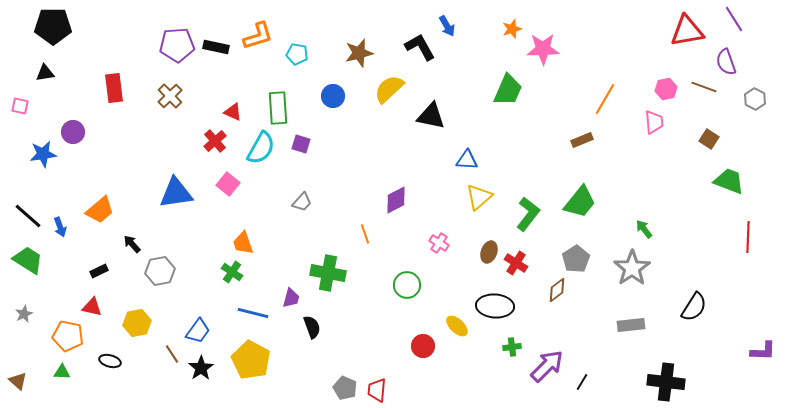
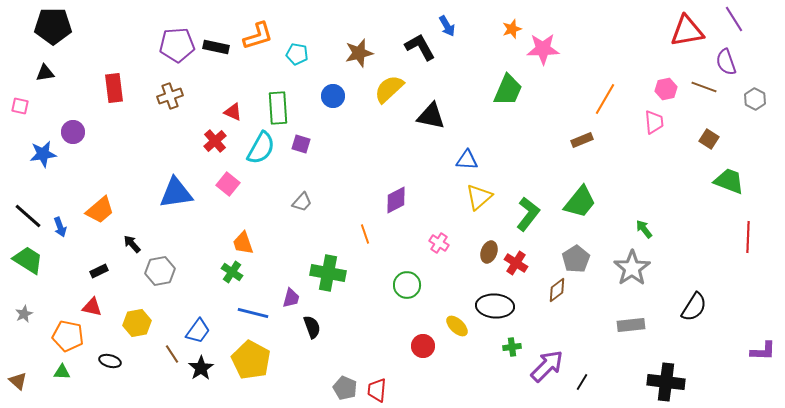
brown cross at (170, 96): rotated 25 degrees clockwise
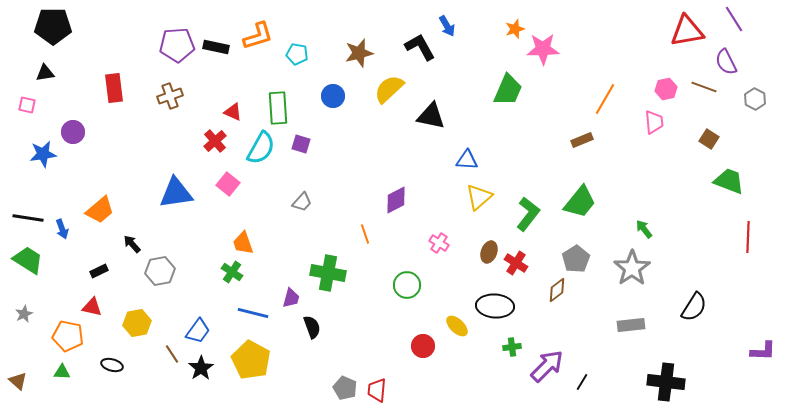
orange star at (512, 29): moved 3 px right
purple semicircle at (726, 62): rotated 8 degrees counterclockwise
pink square at (20, 106): moved 7 px right, 1 px up
black line at (28, 216): moved 2 px down; rotated 32 degrees counterclockwise
blue arrow at (60, 227): moved 2 px right, 2 px down
black ellipse at (110, 361): moved 2 px right, 4 px down
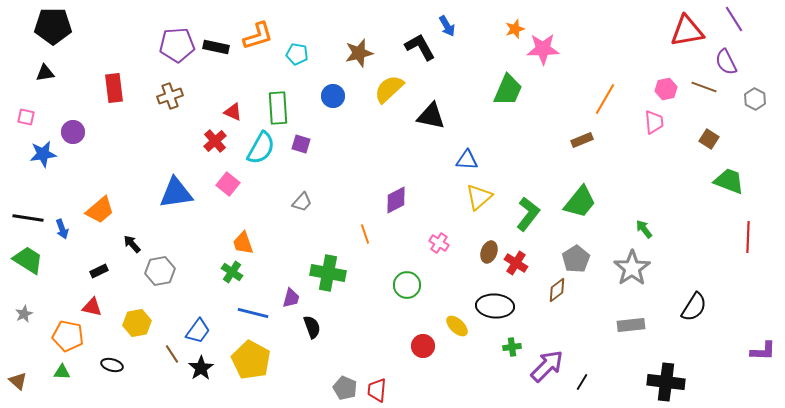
pink square at (27, 105): moved 1 px left, 12 px down
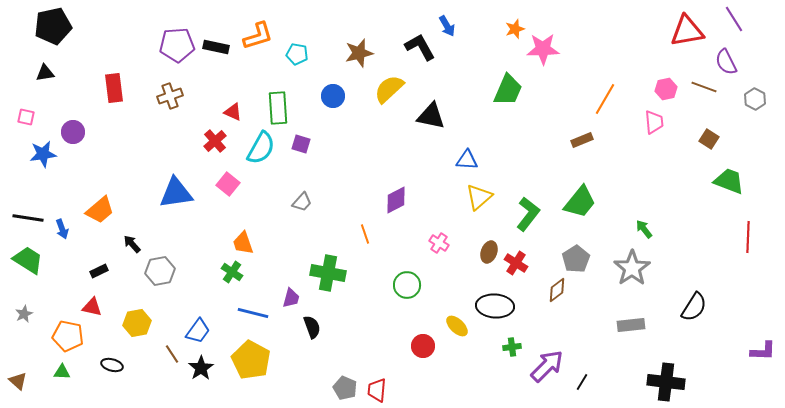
black pentagon at (53, 26): rotated 12 degrees counterclockwise
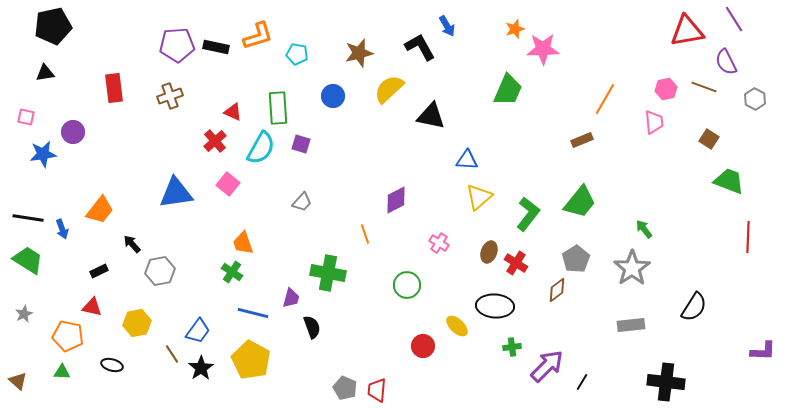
orange trapezoid at (100, 210): rotated 12 degrees counterclockwise
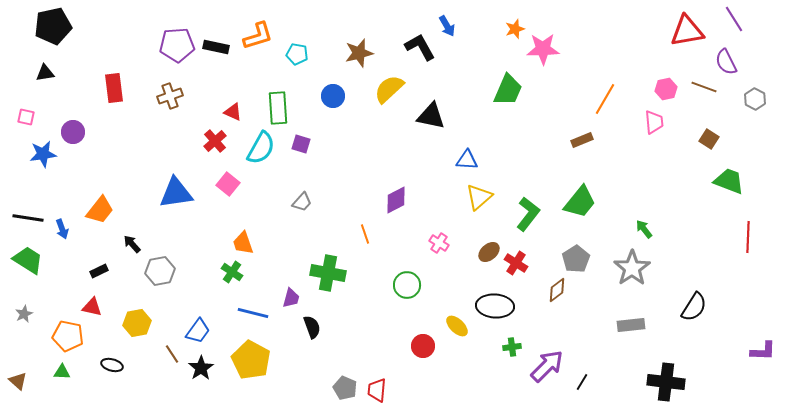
brown ellipse at (489, 252): rotated 30 degrees clockwise
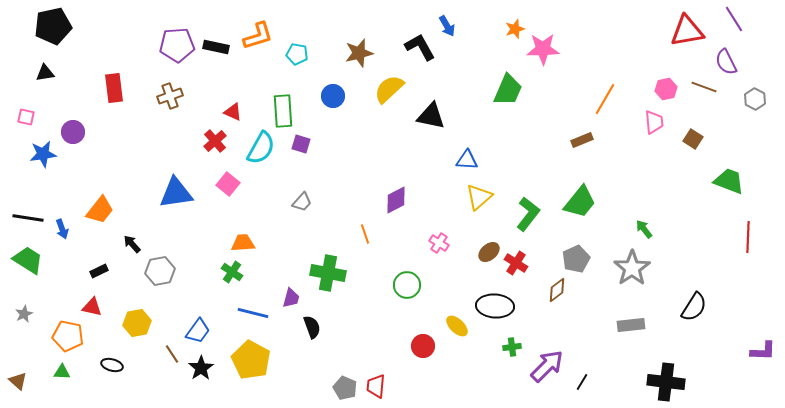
green rectangle at (278, 108): moved 5 px right, 3 px down
brown square at (709, 139): moved 16 px left
orange trapezoid at (243, 243): rotated 105 degrees clockwise
gray pentagon at (576, 259): rotated 8 degrees clockwise
red trapezoid at (377, 390): moved 1 px left, 4 px up
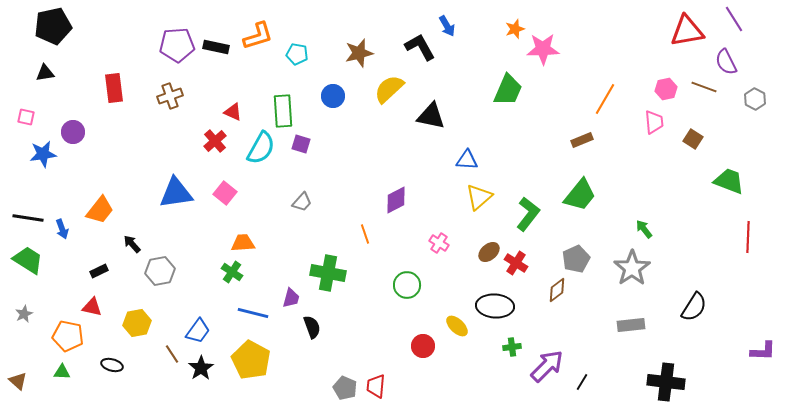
pink square at (228, 184): moved 3 px left, 9 px down
green trapezoid at (580, 202): moved 7 px up
